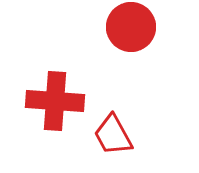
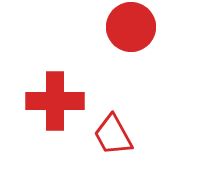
red cross: rotated 4 degrees counterclockwise
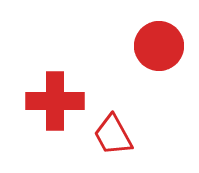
red circle: moved 28 px right, 19 px down
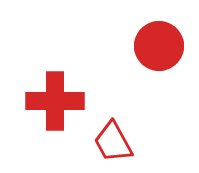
red trapezoid: moved 7 px down
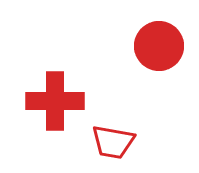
red trapezoid: rotated 51 degrees counterclockwise
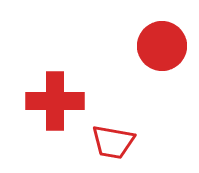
red circle: moved 3 px right
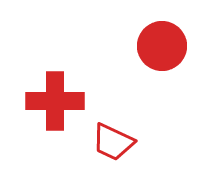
red trapezoid: rotated 15 degrees clockwise
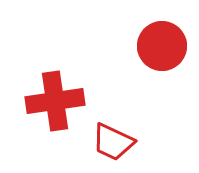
red cross: rotated 8 degrees counterclockwise
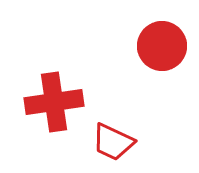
red cross: moved 1 px left, 1 px down
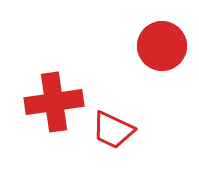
red trapezoid: moved 12 px up
